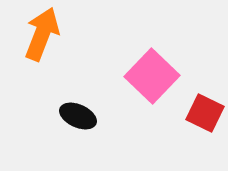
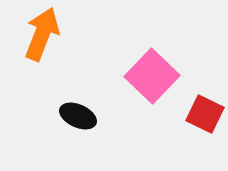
red square: moved 1 px down
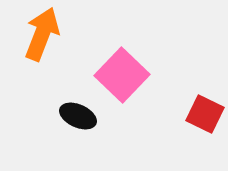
pink square: moved 30 px left, 1 px up
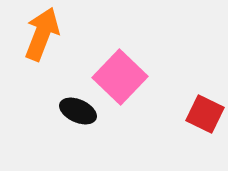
pink square: moved 2 px left, 2 px down
black ellipse: moved 5 px up
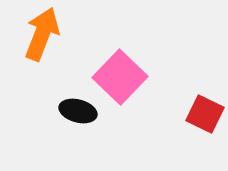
black ellipse: rotated 9 degrees counterclockwise
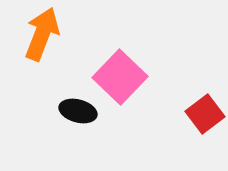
red square: rotated 27 degrees clockwise
